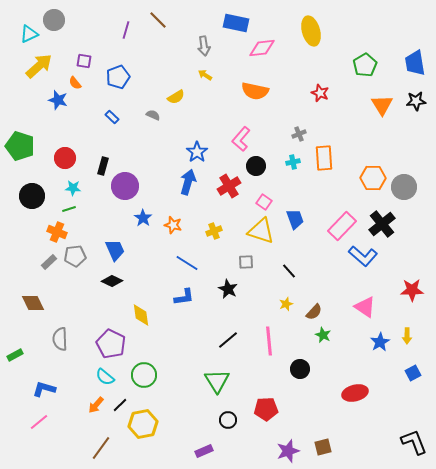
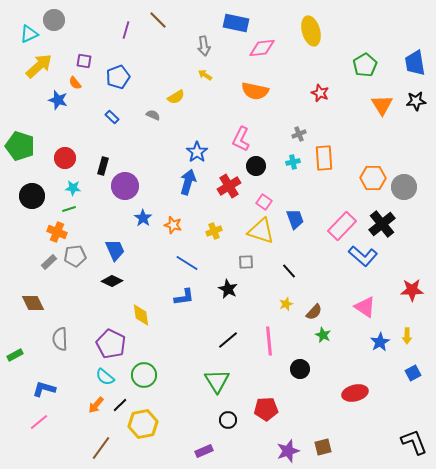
pink L-shape at (241, 139): rotated 15 degrees counterclockwise
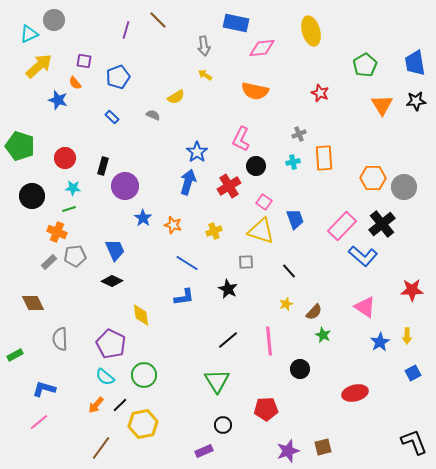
black circle at (228, 420): moved 5 px left, 5 px down
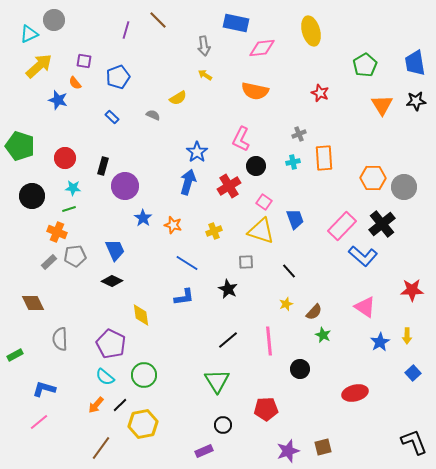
yellow semicircle at (176, 97): moved 2 px right, 1 px down
blue square at (413, 373): rotated 14 degrees counterclockwise
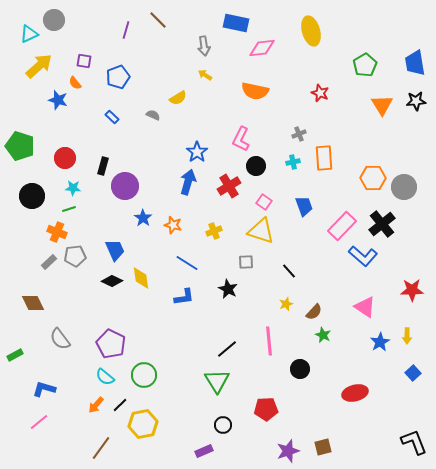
blue trapezoid at (295, 219): moved 9 px right, 13 px up
yellow diamond at (141, 315): moved 37 px up
gray semicircle at (60, 339): rotated 35 degrees counterclockwise
black line at (228, 340): moved 1 px left, 9 px down
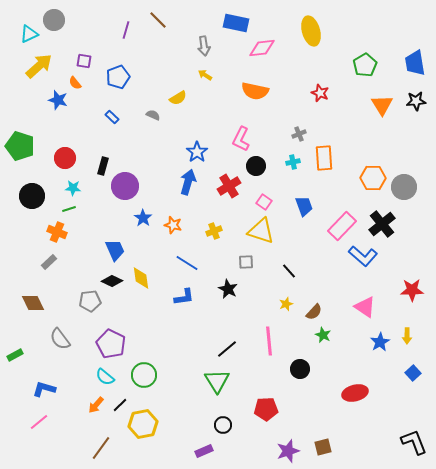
gray pentagon at (75, 256): moved 15 px right, 45 px down
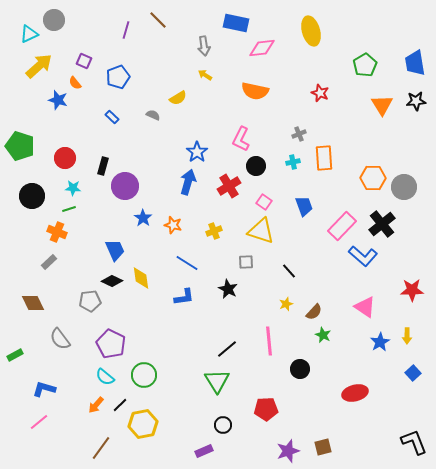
purple square at (84, 61): rotated 14 degrees clockwise
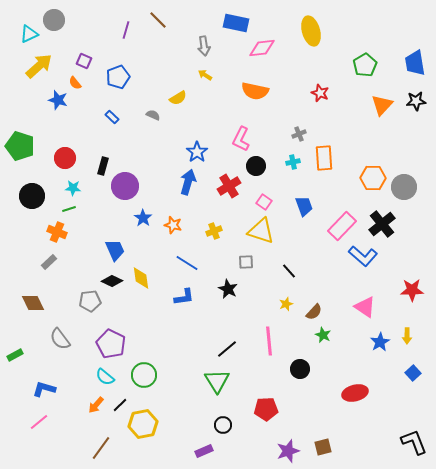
orange triangle at (382, 105): rotated 15 degrees clockwise
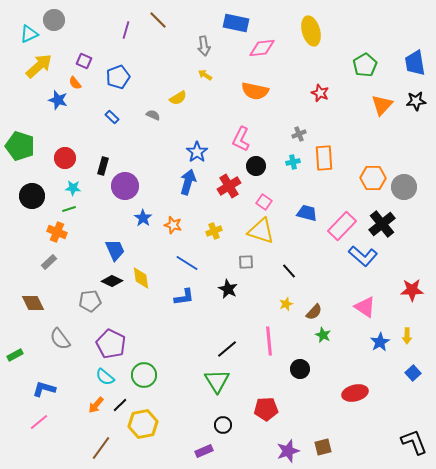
blue trapezoid at (304, 206): moved 3 px right, 7 px down; rotated 55 degrees counterclockwise
